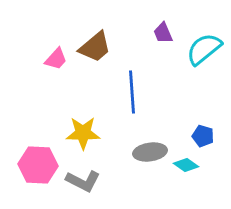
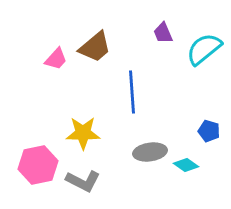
blue pentagon: moved 6 px right, 5 px up
pink hexagon: rotated 15 degrees counterclockwise
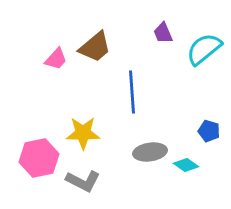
pink hexagon: moved 1 px right, 7 px up
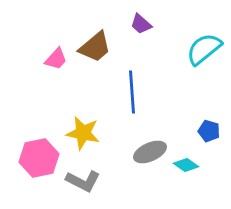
purple trapezoid: moved 22 px left, 9 px up; rotated 25 degrees counterclockwise
yellow star: rotated 12 degrees clockwise
gray ellipse: rotated 16 degrees counterclockwise
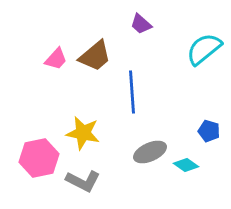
brown trapezoid: moved 9 px down
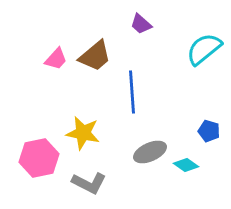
gray L-shape: moved 6 px right, 2 px down
